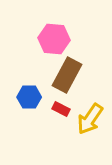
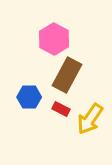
pink hexagon: rotated 24 degrees clockwise
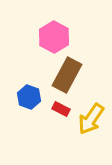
pink hexagon: moved 2 px up
blue hexagon: rotated 20 degrees clockwise
yellow arrow: moved 1 px right
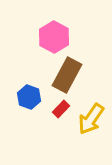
red rectangle: rotated 72 degrees counterclockwise
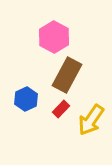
blue hexagon: moved 3 px left, 2 px down; rotated 15 degrees clockwise
yellow arrow: moved 1 px down
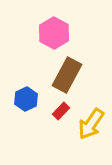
pink hexagon: moved 4 px up
red rectangle: moved 2 px down
yellow arrow: moved 4 px down
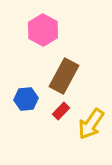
pink hexagon: moved 11 px left, 3 px up
brown rectangle: moved 3 px left, 1 px down
blue hexagon: rotated 20 degrees clockwise
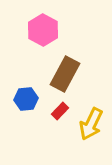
brown rectangle: moved 1 px right, 2 px up
red rectangle: moved 1 px left
yellow arrow: rotated 8 degrees counterclockwise
